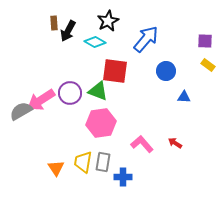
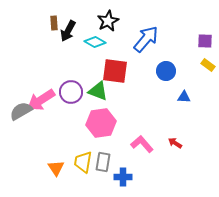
purple circle: moved 1 px right, 1 px up
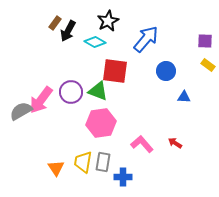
brown rectangle: moved 1 px right; rotated 40 degrees clockwise
pink arrow: rotated 20 degrees counterclockwise
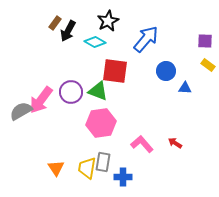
blue triangle: moved 1 px right, 9 px up
yellow trapezoid: moved 4 px right, 6 px down
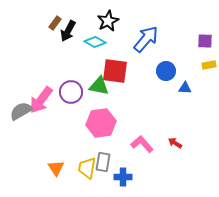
yellow rectangle: moved 1 px right; rotated 48 degrees counterclockwise
green triangle: moved 1 px right, 5 px up; rotated 10 degrees counterclockwise
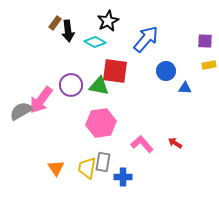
black arrow: rotated 35 degrees counterclockwise
purple circle: moved 7 px up
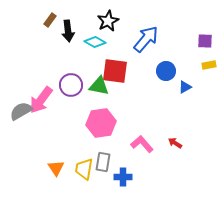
brown rectangle: moved 5 px left, 3 px up
blue triangle: moved 1 px up; rotated 32 degrees counterclockwise
yellow trapezoid: moved 3 px left, 1 px down
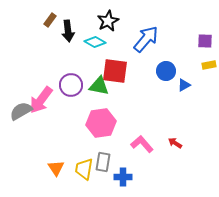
blue triangle: moved 1 px left, 2 px up
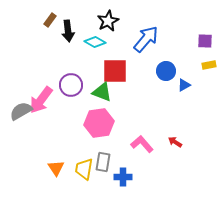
red square: rotated 8 degrees counterclockwise
green triangle: moved 3 px right, 6 px down; rotated 10 degrees clockwise
pink hexagon: moved 2 px left
red arrow: moved 1 px up
